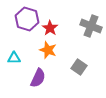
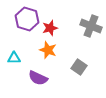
red star: rotated 21 degrees clockwise
purple semicircle: rotated 90 degrees clockwise
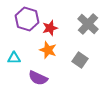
gray cross: moved 3 px left, 2 px up; rotated 20 degrees clockwise
gray square: moved 1 px right, 7 px up
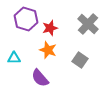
purple hexagon: moved 1 px left
purple semicircle: moved 2 px right; rotated 24 degrees clockwise
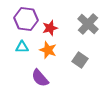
purple hexagon: rotated 10 degrees counterclockwise
cyan triangle: moved 8 px right, 11 px up
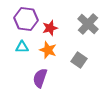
gray square: moved 1 px left
purple semicircle: rotated 60 degrees clockwise
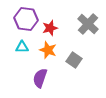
gray square: moved 5 px left
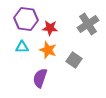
gray cross: rotated 15 degrees clockwise
red star: rotated 21 degrees clockwise
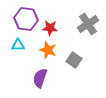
cyan triangle: moved 4 px left, 2 px up
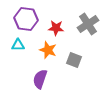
red star: moved 6 px right
gray square: rotated 14 degrees counterclockwise
purple semicircle: moved 1 px down
